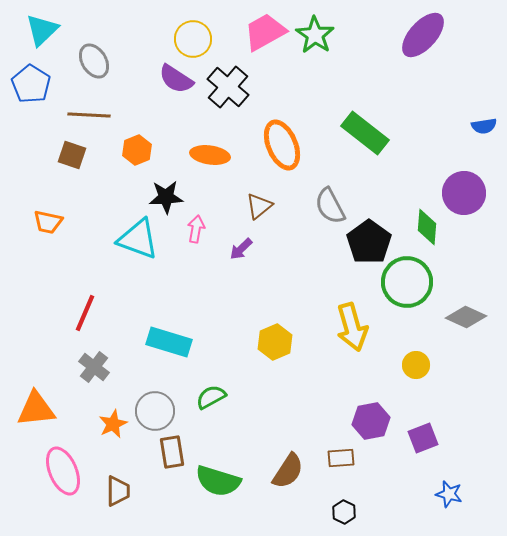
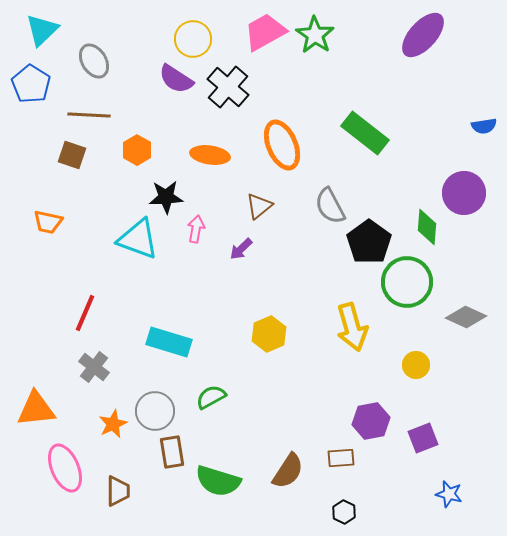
orange hexagon at (137, 150): rotated 8 degrees counterclockwise
yellow hexagon at (275, 342): moved 6 px left, 8 px up
pink ellipse at (63, 471): moved 2 px right, 3 px up
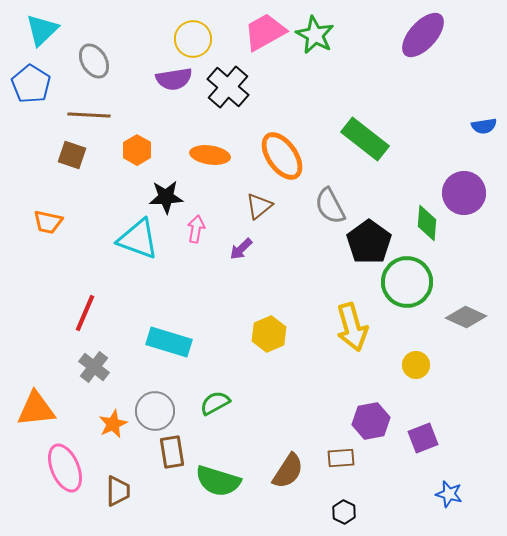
green star at (315, 35): rotated 6 degrees counterclockwise
purple semicircle at (176, 79): moved 2 px left; rotated 42 degrees counterclockwise
green rectangle at (365, 133): moved 6 px down
orange ellipse at (282, 145): moved 11 px down; rotated 12 degrees counterclockwise
green diamond at (427, 227): moved 4 px up
green semicircle at (211, 397): moved 4 px right, 6 px down
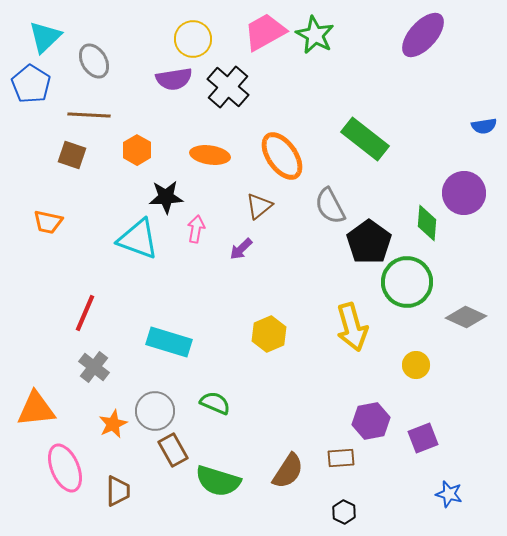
cyan triangle at (42, 30): moved 3 px right, 7 px down
green semicircle at (215, 403): rotated 52 degrees clockwise
brown rectangle at (172, 452): moved 1 px right, 2 px up; rotated 20 degrees counterclockwise
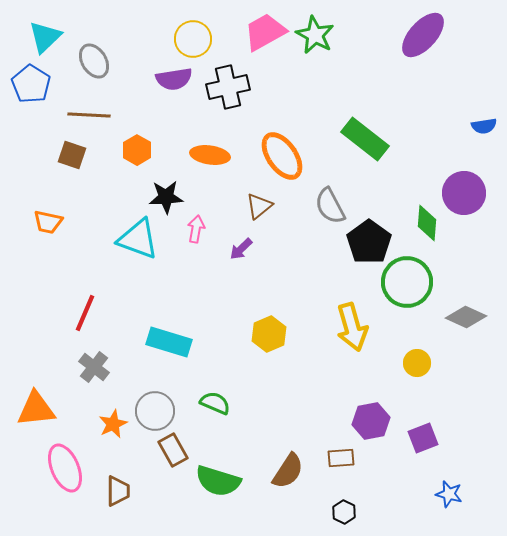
black cross at (228, 87): rotated 36 degrees clockwise
yellow circle at (416, 365): moved 1 px right, 2 px up
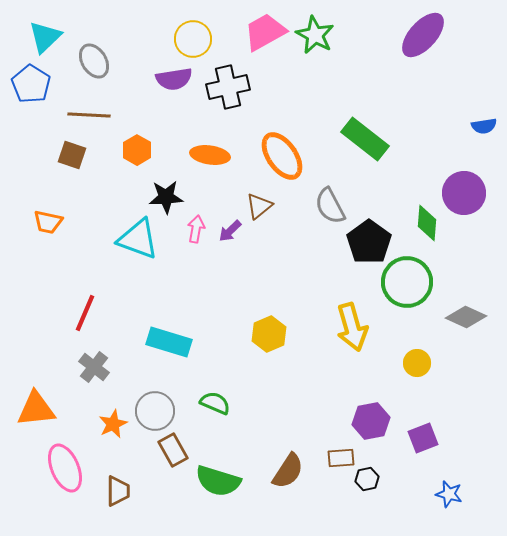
purple arrow at (241, 249): moved 11 px left, 18 px up
black hexagon at (344, 512): moved 23 px right, 33 px up; rotated 20 degrees clockwise
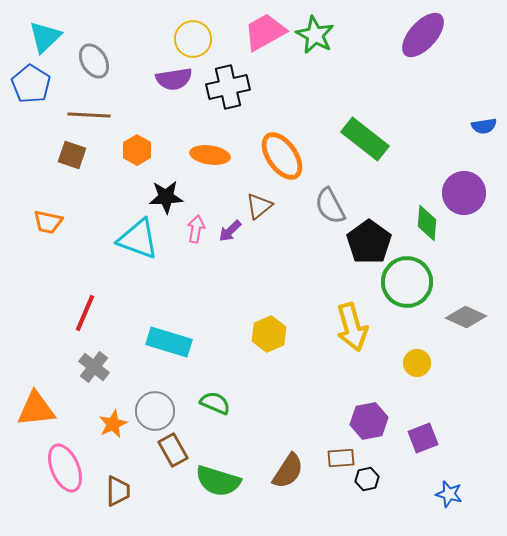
purple hexagon at (371, 421): moved 2 px left
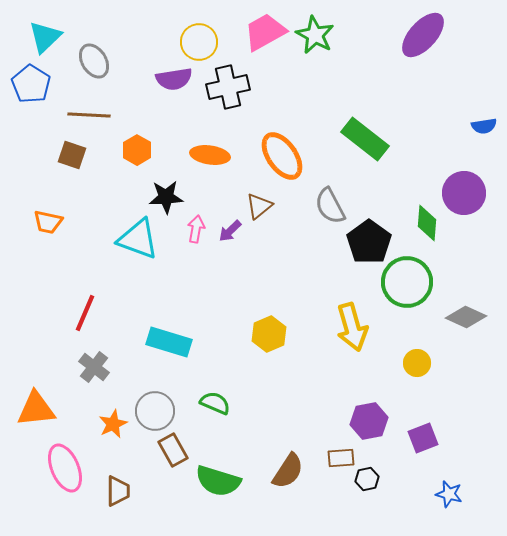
yellow circle at (193, 39): moved 6 px right, 3 px down
